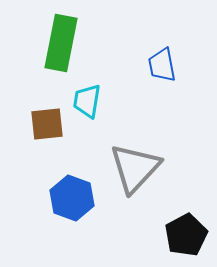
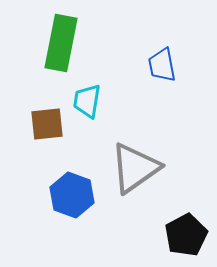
gray triangle: rotated 12 degrees clockwise
blue hexagon: moved 3 px up
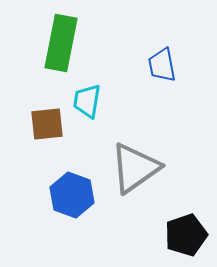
black pentagon: rotated 9 degrees clockwise
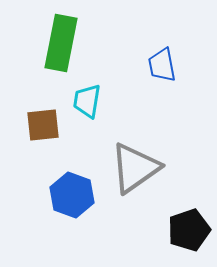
brown square: moved 4 px left, 1 px down
black pentagon: moved 3 px right, 5 px up
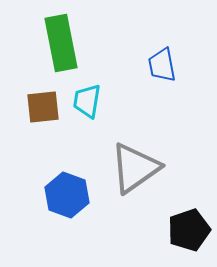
green rectangle: rotated 22 degrees counterclockwise
brown square: moved 18 px up
blue hexagon: moved 5 px left
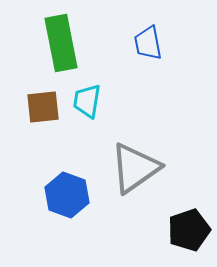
blue trapezoid: moved 14 px left, 22 px up
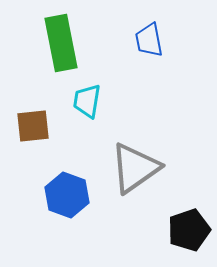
blue trapezoid: moved 1 px right, 3 px up
brown square: moved 10 px left, 19 px down
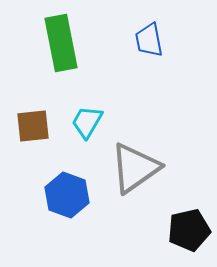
cyan trapezoid: moved 21 px down; rotated 21 degrees clockwise
black pentagon: rotated 6 degrees clockwise
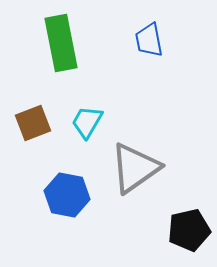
brown square: moved 3 px up; rotated 15 degrees counterclockwise
blue hexagon: rotated 9 degrees counterclockwise
